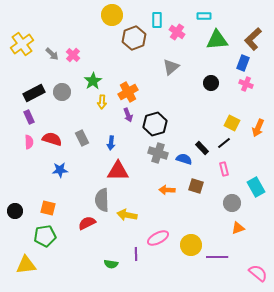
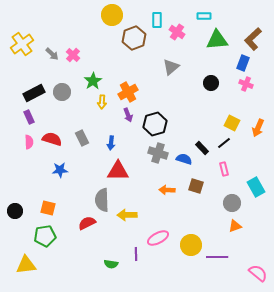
yellow arrow at (127, 215): rotated 12 degrees counterclockwise
orange triangle at (238, 228): moved 3 px left, 2 px up
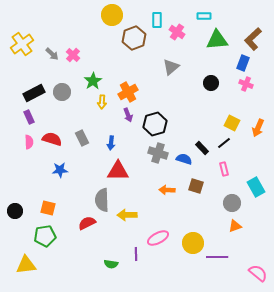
yellow circle at (191, 245): moved 2 px right, 2 px up
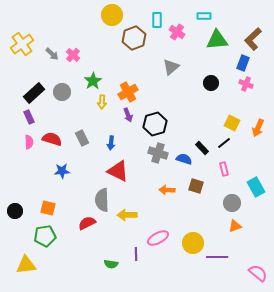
black rectangle at (34, 93): rotated 15 degrees counterclockwise
blue star at (60, 170): moved 2 px right, 1 px down
red triangle at (118, 171): rotated 25 degrees clockwise
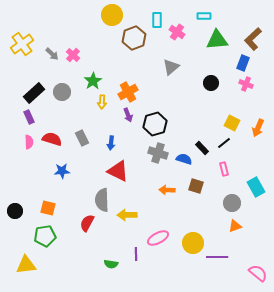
red semicircle at (87, 223): rotated 36 degrees counterclockwise
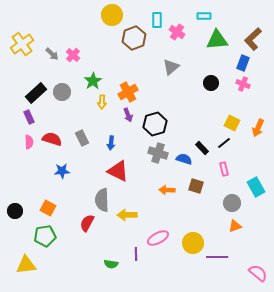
pink cross at (246, 84): moved 3 px left
black rectangle at (34, 93): moved 2 px right
orange square at (48, 208): rotated 14 degrees clockwise
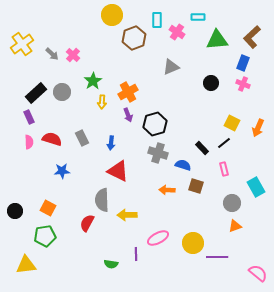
cyan rectangle at (204, 16): moved 6 px left, 1 px down
brown L-shape at (253, 39): moved 1 px left, 2 px up
gray triangle at (171, 67): rotated 18 degrees clockwise
blue semicircle at (184, 159): moved 1 px left, 6 px down
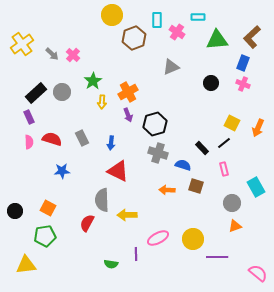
yellow circle at (193, 243): moved 4 px up
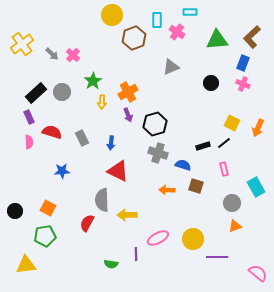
cyan rectangle at (198, 17): moved 8 px left, 5 px up
red semicircle at (52, 139): moved 7 px up
black rectangle at (202, 148): moved 1 px right, 2 px up; rotated 64 degrees counterclockwise
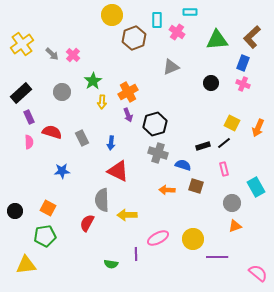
black rectangle at (36, 93): moved 15 px left
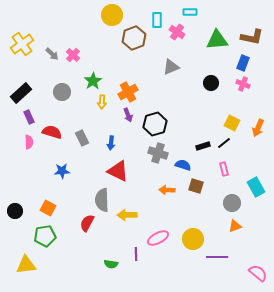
brown L-shape at (252, 37): rotated 125 degrees counterclockwise
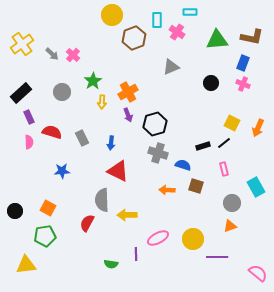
orange triangle at (235, 226): moved 5 px left
